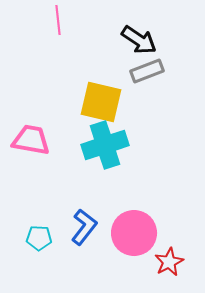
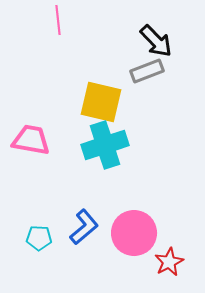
black arrow: moved 17 px right, 1 px down; rotated 12 degrees clockwise
blue L-shape: rotated 12 degrees clockwise
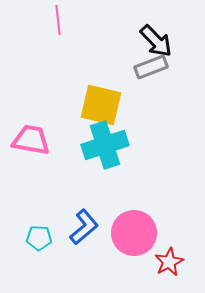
gray rectangle: moved 4 px right, 4 px up
yellow square: moved 3 px down
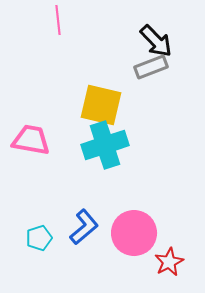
cyan pentagon: rotated 20 degrees counterclockwise
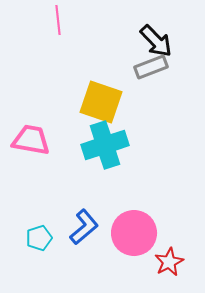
yellow square: moved 3 px up; rotated 6 degrees clockwise
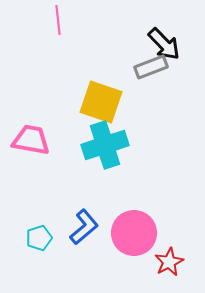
black arrow: moved 8 px right, 3 px down
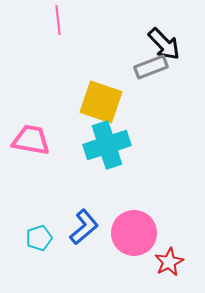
cyan cross: moved 2 px right
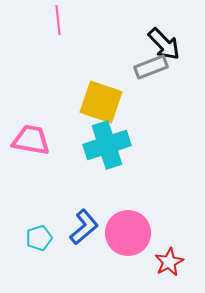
pink circle: moved 6 px left
